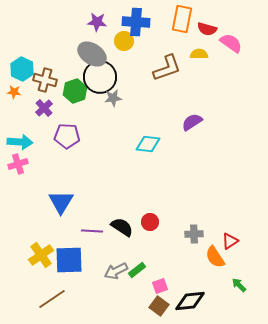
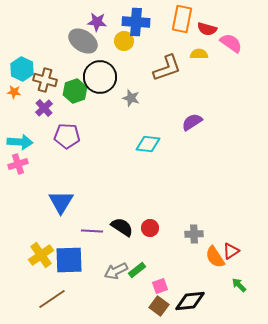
gray ellipse: moved 9 px left, 13 px up
gray star: moved 18 px right; rotated 24 degrees clockwise
red circle: moved 6 px down
red triangle: moved 1 px right, 10 px down
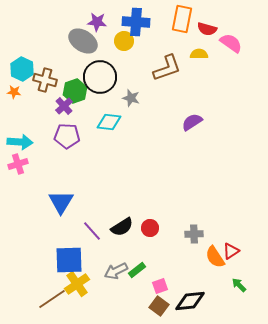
purple cross: moved 20 px right, 2 px up
cyan diamond: moved 39 px left, 22 px up
black semicircle: rotated 115 degrees clockwise
purple line: rotated 45 degrees clockwise
yellow cross: moved 36 px right, 29 px down
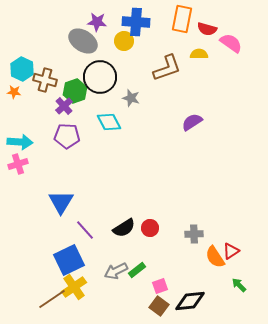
cyan diamond: rotated 55 degrees clockwise
black semicircle: moved 2 px right, 1 px down
purple line: moved 7 px left, 1 px up
blue square: rotated 24 degrees counterclockwise
yellow cross: moved 3 px left, 3 px down
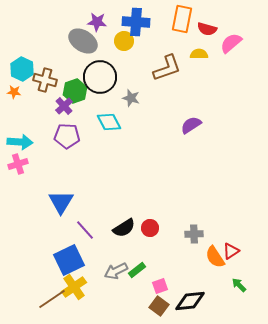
pink semicircle: rotated 75 degrees counterclockwise
purple semicircle: moved 1 px left, 3 px down
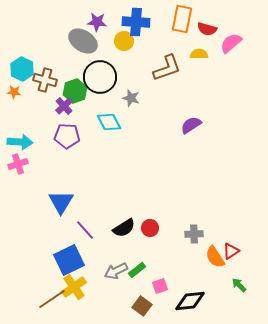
brown square: moved 17 px left
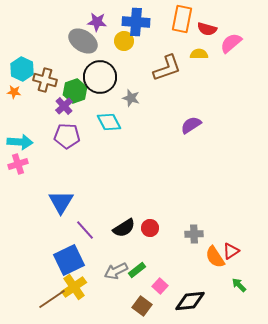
pink square: rotated 28 degrees counterclockwise
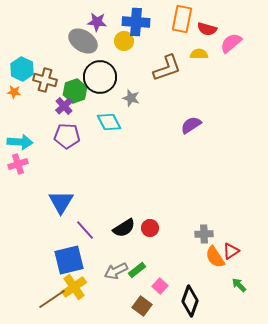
gray cross: moved 10 px right
blue square: rotated 12 degrees clockwise
black diamond: rotated 64 degrees counterclockwise
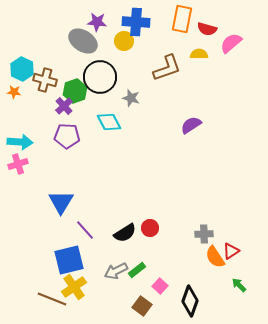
black semicircle: moved 1 px right, 5 px down
brown line: rotated 56 degrees clockwise
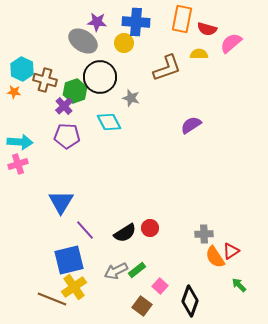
yellow circle: moved 2 px down
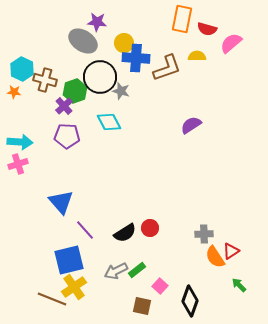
blue cross: moved 36 px down
yellow semicircle: moved 2 px left, 2 px down
gray star: moved 10 px left, 7 px up
blue triangle: rotated 12 degrees counterclockwise
brown square: rotated 24 degrees counterclockwise
